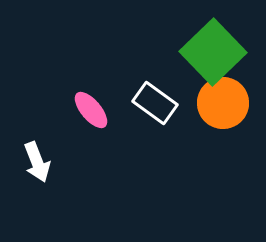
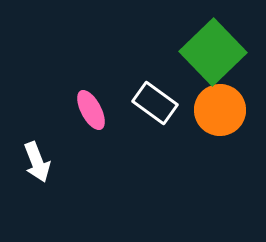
orange circle: moved 3 px left, 7 px down
pink ellipse: rotated 12 degrees clockwise
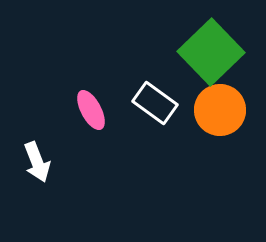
green square: moved 2 px left
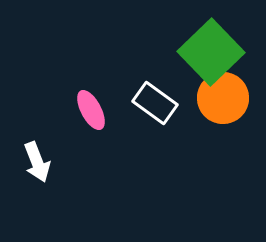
orange circle: moved 3 px right, 12 px up
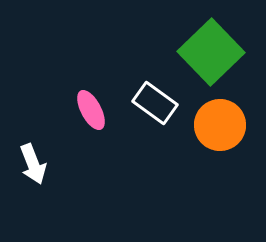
orange circle: moved 3 px left, 27 px down
white arrow: moved 4 px left, 2 px down
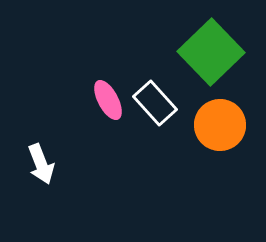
white rectangle: rotated 12 degrees clockwise
pink ellipse: moved 17 px right, 10 px up
white arrow: moved 8 px right
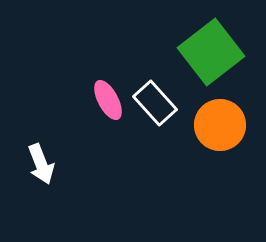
green square: rotated 6 degrees clockwise
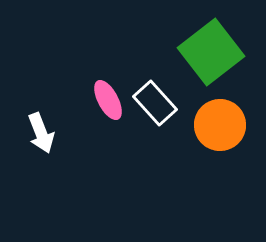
white arrow: moved 31 px up
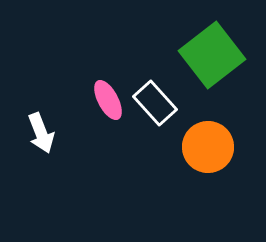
green square: moved 1 px right, 3 px down
orange circle: moved 12 px left, 22 px down
